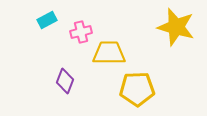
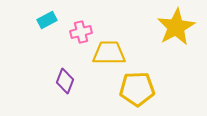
yellow star: rotated 27 degrees clockwise
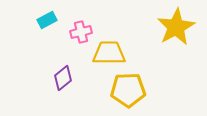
purple diamond: moved 2 px left, 3 px up; rotated 30 degrees clockwise
yellow pentagon: moved 9 px left, 1 px down
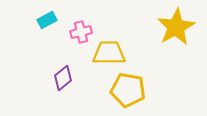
yellow pentagon: rotated 12 degrees clockwise
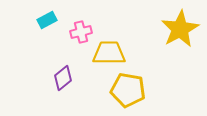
yellow star: moved 4 px right, 2 px down
